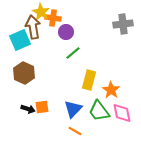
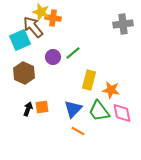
yellow star: rotated 12 degrees counterclockwise
brown arrow: rotated 30 degrees counterclockwise
purple circle: moved 13 px left, 25 px down
orange star: rotated 24 degrees counterclockwise
black arrow: rotated 88 degrees counterclockwise
orange line: moved 3 px right
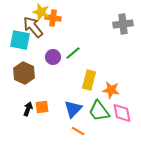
cyan square: rotated 35 degrees clockwise
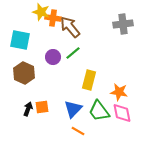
brown arrow: moved 37 px right
orange star: moved 8 px right, 2 px down
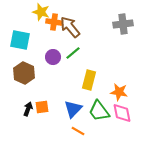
orange cross: moved 1 px right, 4 px down
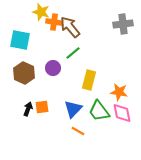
purple circle: moved 11 px down
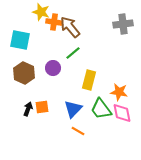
green trapezoid: moved 2 px right, 2 px up
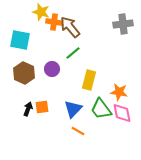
purple circle: moved 1 px left, 1 px down
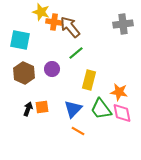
green line: moved 3 px right
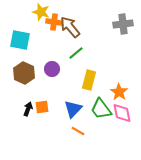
orange star: rotated 24 degrees clockwise
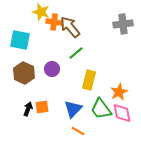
orange star: rotated 12 degrees clockwise
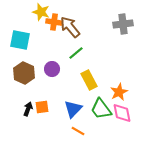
yellow rectangle: rotated 42 degrees counterclockwise
